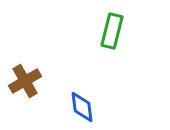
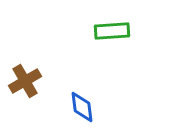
green rectangle: rotated 72 degrees clockwise
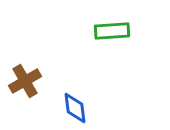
blue diamond: moved 7 px left, 1 px down
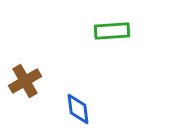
blue diamond: moved 3 px right, 1 px down
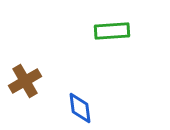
blue diamond: moved 2 px right, 1 px up
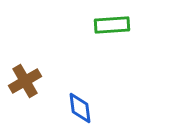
green rectangle: moved 6 px up
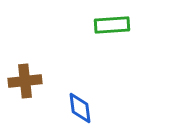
brown cross: rotated 24 degrees clockwise
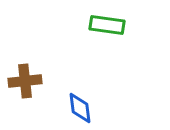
green rectangle: moved 5 px left; rotated 12 degrees clockwise
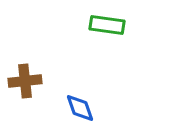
blue diamond: rotated 12 degrees counterclockwise
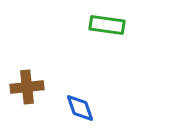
brown cross: moved 2 px right, 6 px down
